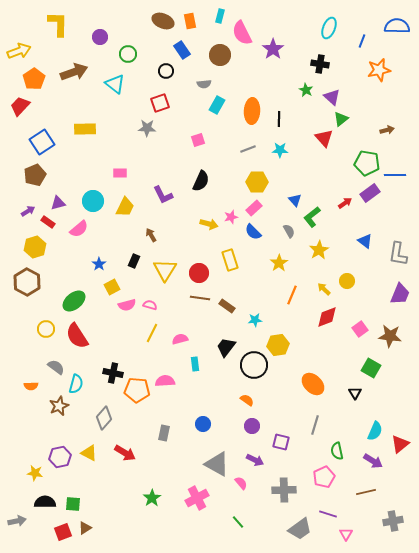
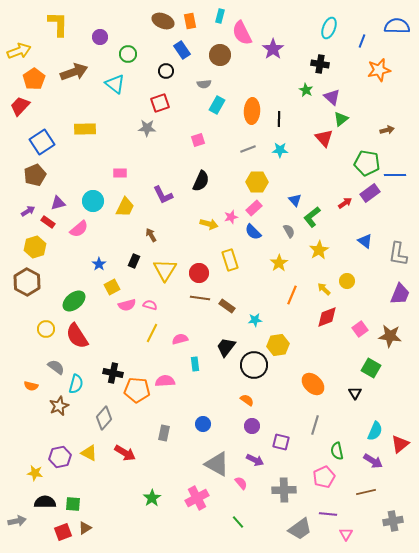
orange semicircle at (31, 386): rotated 16 degrees clockwise
purple line at (328, 514): rotated 12 degrees counterclockwise
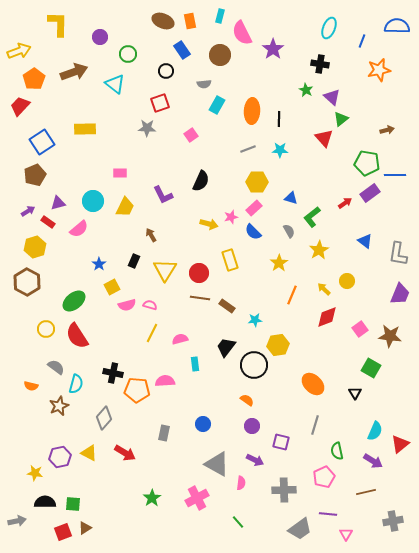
pink square at (198, 140): moved 7 px left, 5 px up; rotated 16 degrees counterclockwise
blue triangle at (295, 200): moved 4 px left, 2 px up; rotated 32 degrees counterclockwise
pink semicircle at (241, 483): rotated 48 degrees clockwise
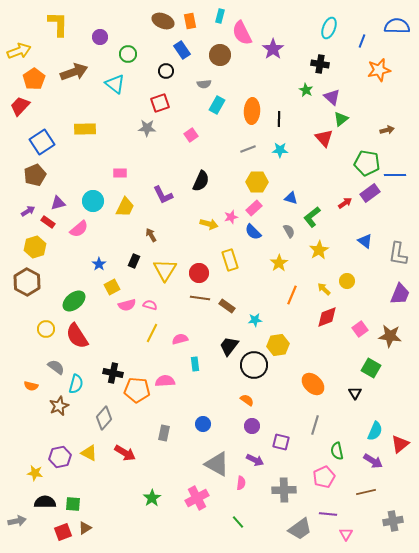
black trapezoid at (226, 347): moved 3 px right, 1 px up
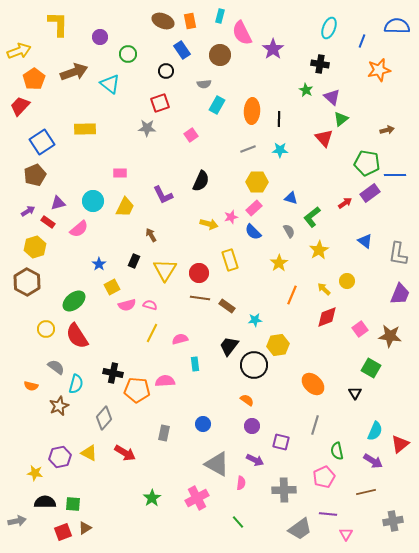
cyan triangle at (115, 84): moved 5 px left
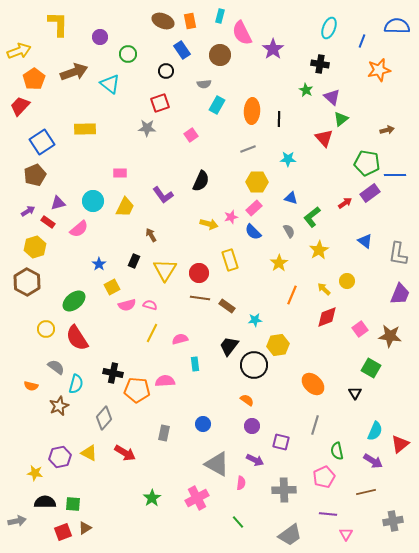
cyan star at (280, 150): moved 8 px right, 9 px down
purple L-shape at (163, 195): rotated 10 degrees counterclockwise
red semicircle at (77, 336): moved 2 px down
gray trapezoid at (300, 529): moved 10 px left, 6 px down
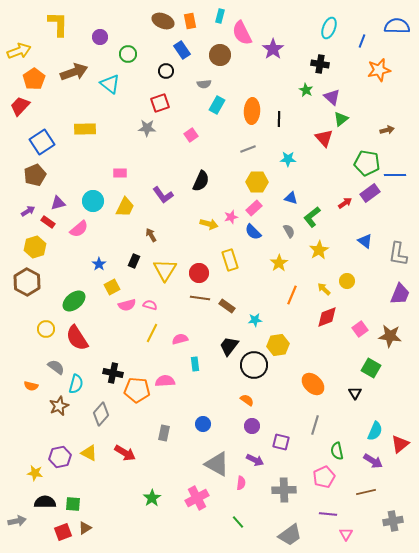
gray diamond at (104, 418): moved 3 px left, 4 px up
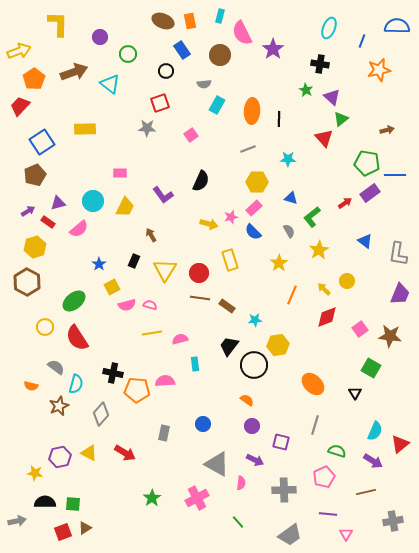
yellow circle at (46, 329): moved 1 px left, 2 px up
yellow line at (152, 333): rotated 54 degrees clockwise
green semicircle at (337, 451): rotated 120 degrees clockwise
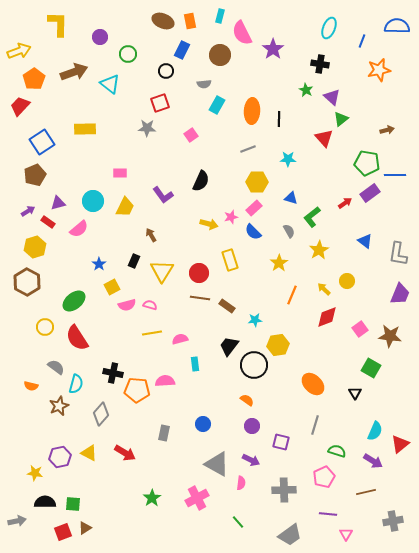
blue rectangle at (182, 50): rotated 60 degrees clockwise
yellow triangle at (165, 270): moved 3 px left, 1 px down
purple arrow at (255, 460): moved 4 px left
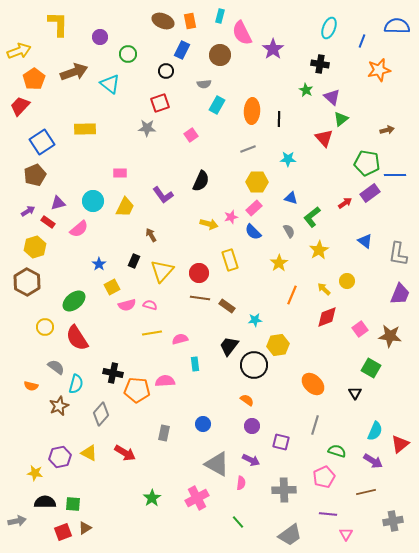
yellow triangle at (162, 271): rotated 10 degrees clockwise
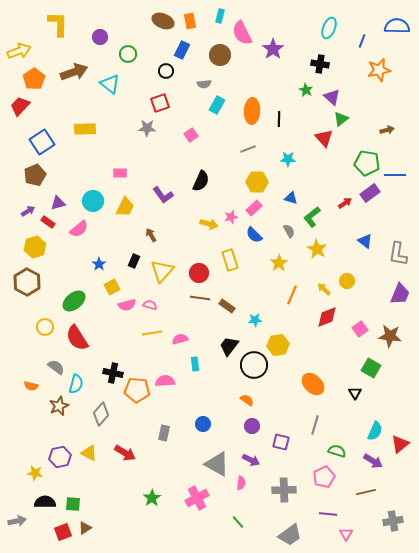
blue semicircle at (253, 232): moved 1 px right, 3 px down
yellow star at (319, 250): moved 2 px left, 1 px up; rotated 12 degrees counterclockwise
